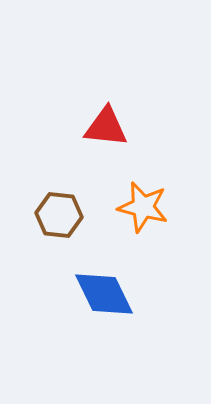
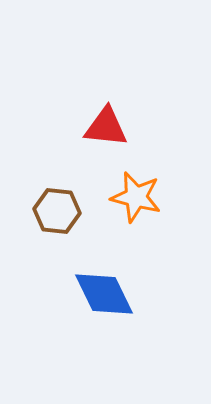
orange star: moved 7 px left, 10 px up
brown hexagon: moved 2 px left, 4 px up
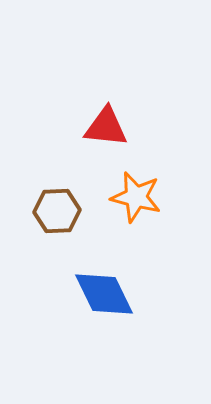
brown hexagon: rotated 9 degrees counterclockwise
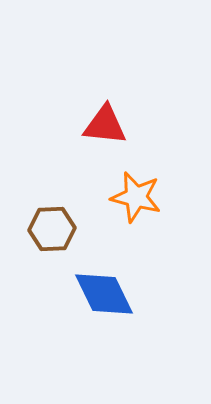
red triangle: moved 1 px left, 2 px up
brown hexagon: moved 5 px left, 18 px down
